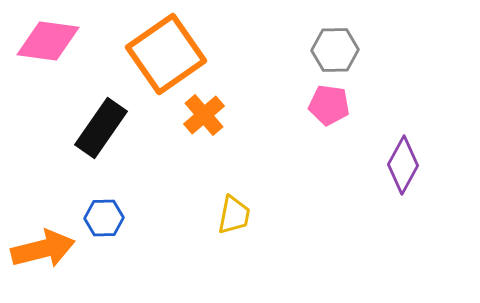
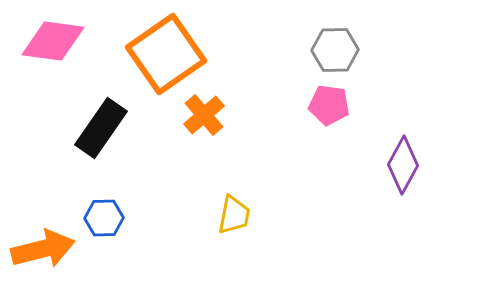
pink diamond: moved 5 px right
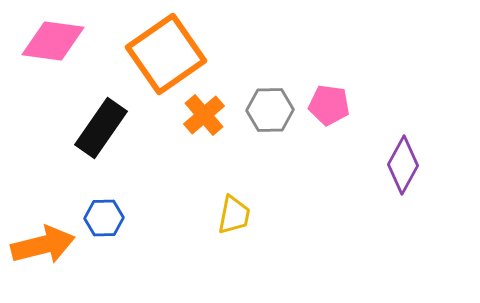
gray hexagon: moved 65 px left, 60 px down
orange arrow: moved 4 px up
